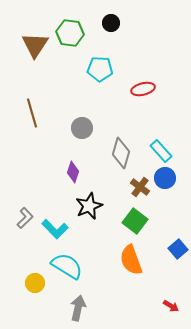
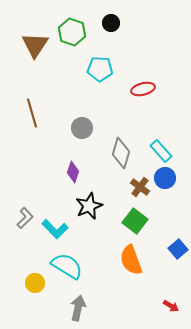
green hexagon: moved 2 px right, 1 px up; rotated 12 degrees clockwise
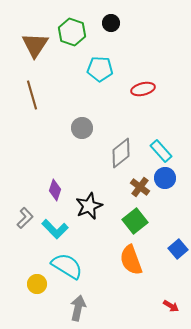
brown line: moved 18 px up
gray diamond: rotated 36 degrees clockwise
purple diamond: moved 18 px left, 18 px down
green square: rotated 15 degrees clockwise
yellow circle: moved 2 px right, 1 px down
